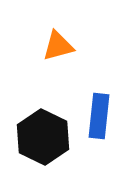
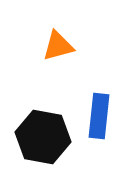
black hexagon: rotated 16 degrees counterclockwise
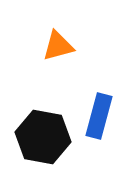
blue rectangle: rotated 9 degrees clockwise
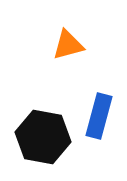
orange triangle: moved 10 px right, 1 px up
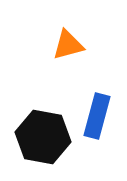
blue rectangle: moved 2 px left
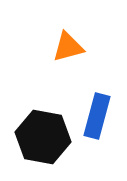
orange triangle: moved 2 px down
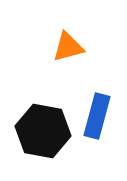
black hexagon: moved 6 px up
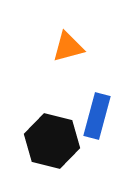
black hexagon: moved 9 px right, 10 px down; rotated 4 degrees clockwise
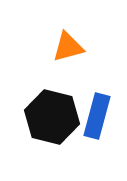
black hexagon: moved 24 px up
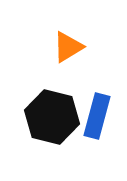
orange triangle: rotated 16 degrees counterclockwise
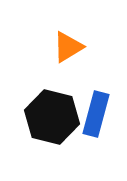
blue rectangle: moved 1 px left, 2 px up
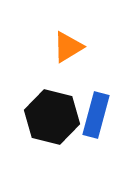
blue rectangle: moved 1 px down
